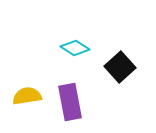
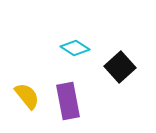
yellow semicircle: rotated 60 degrees clockwise
purple rectangle: moved 2 px left, 1 px up
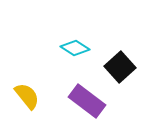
purple rectangle: moved 19 px right; rotated 42 degrees counterclockwise
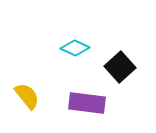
cyan diamond: rotated 8 degrees counterclockwise
purple rectangle: moved 2 px down; rotated 30 degrees counterclockwise
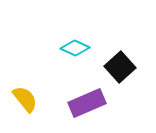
yellow semicircle: moved 2 px left, 3 px down
purple rectangle: rotated 30 degrees counterclockwise
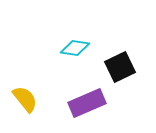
cyan diamond: rotated 16 degrees counterclockwise
black square: rotated 16 degrees clockwise
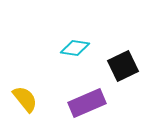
black square: moved 3 px right, 1 px up
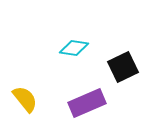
cyan diamond: moved 1 px left
black square: moved 1 px down
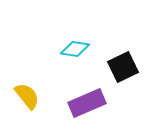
cyan diamond: moved 1 px right, 1 px down
yellow semicircle: moved 2 px right, 3 px up
